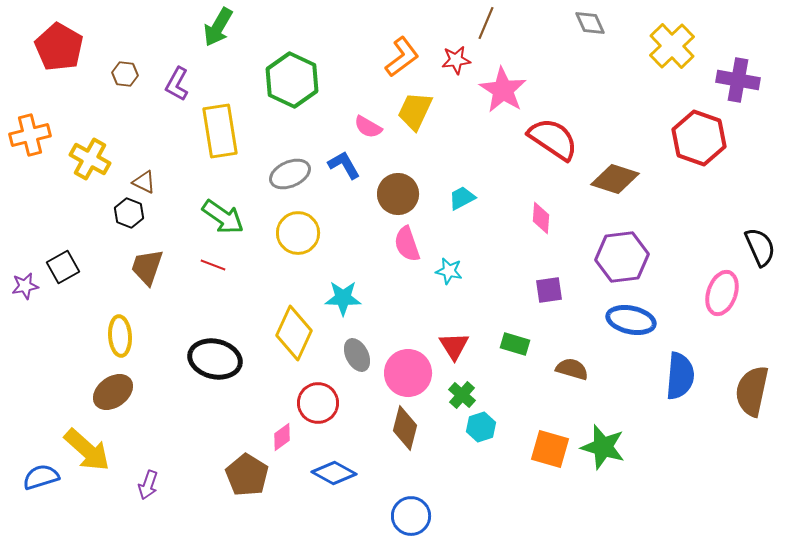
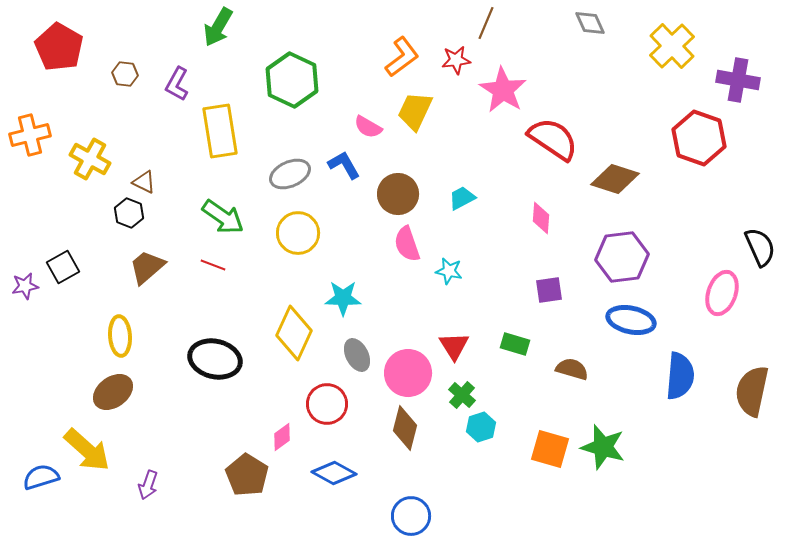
brown trapezoid at (147, 267): rotated 30 degrees clockwise
red circle at (318, 403): moved 9 px right, 1 px down
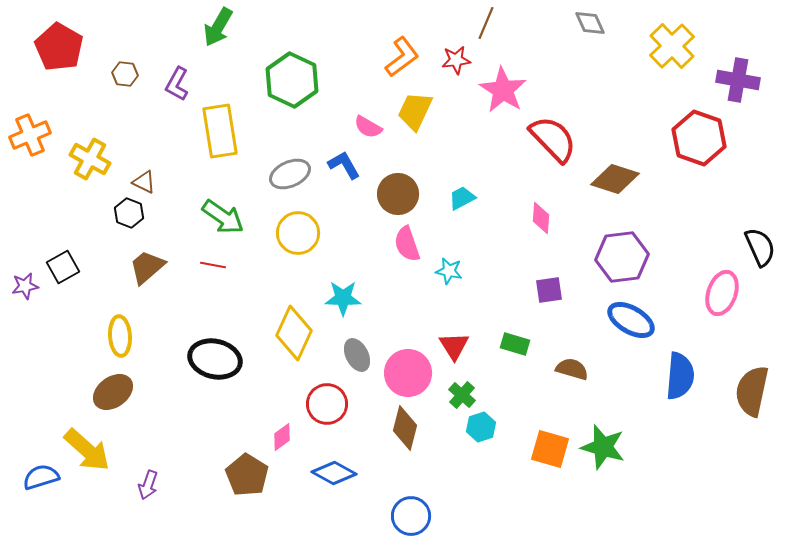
orange cross at (30, 135): rotated 9 degrees counterclockwise
red semicircle at (553, 139): rotated 12 degrees clockwise
red line at (213, 265): rotated 10 degrees counterclockwise
blue ellipse at (631, 320): rotated 18 degrees clockwise
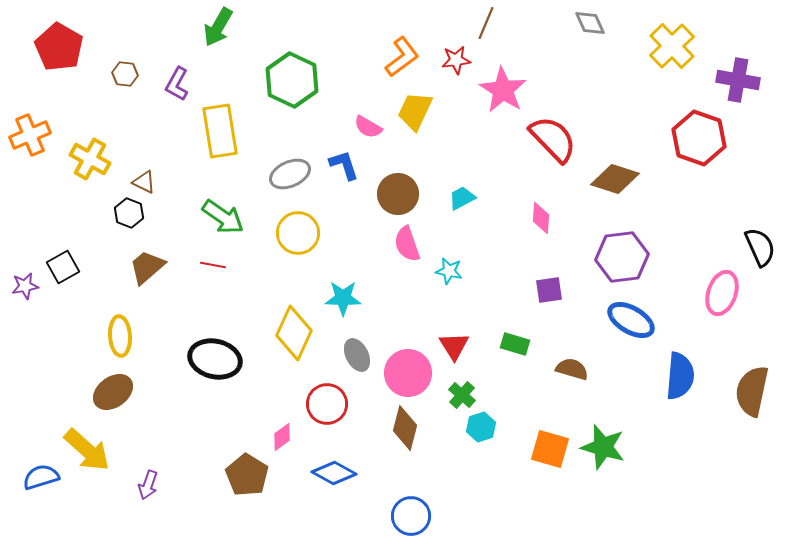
blue L-shape at (344, 165): rotated 12 degrees clockwise
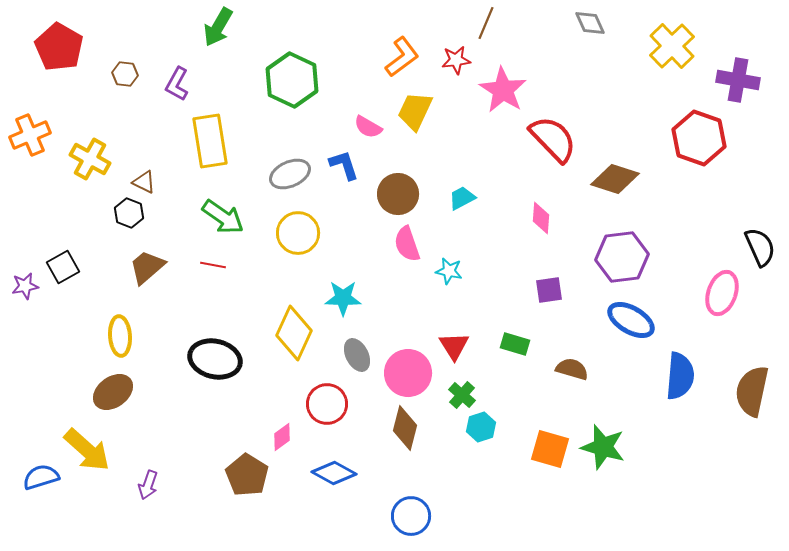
yellow rectangle at (220, 131): moved 10 px left, 10 px down
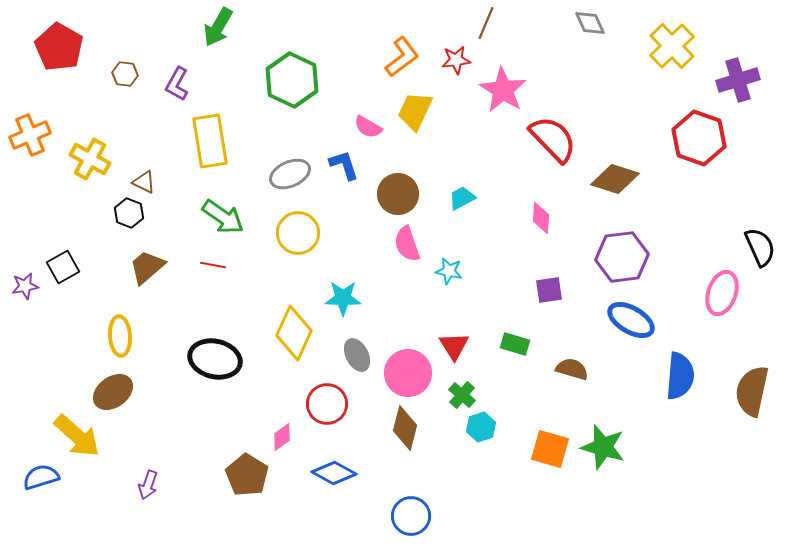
purple cross at (738, 80): rotated 27 degrees counterclockwise
yellow arrow at (87, 450): moved 10 px left, 14 px up
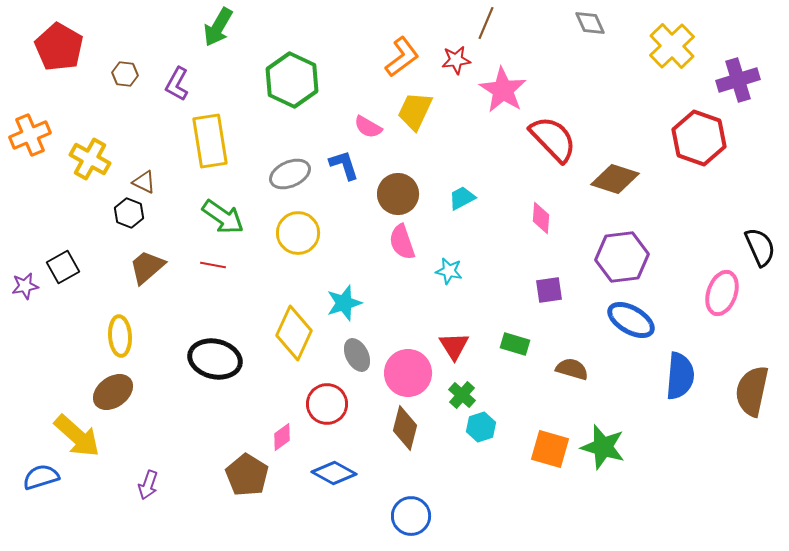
pink semicircle at (407, 244): moved 5 px left, 2 px up
cyan star at (343, 298): moved 1 px right, 5 px down; rotated 18 degrees counterclockwise
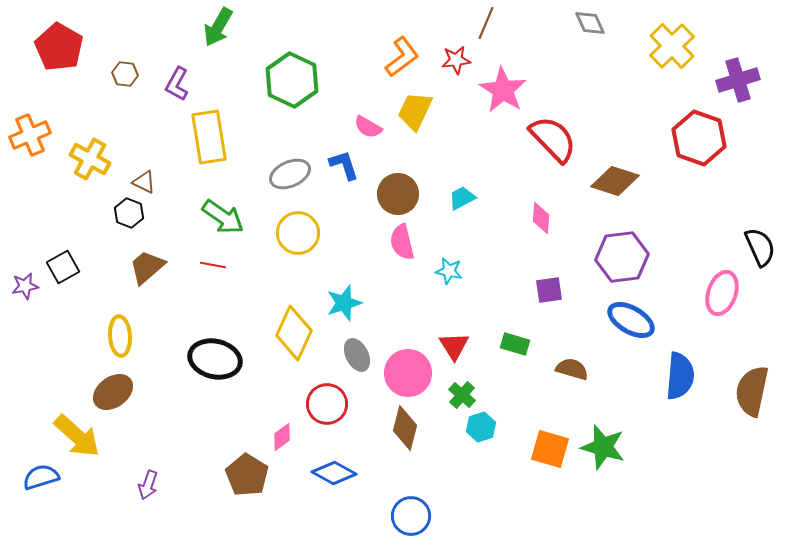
yellow rectangle at (210, 141): moved 1 px left, 4 px up
brown diamond at (615, 179): moved 2 px down
pink semicircle at (402, 242): rotated 6 degrees clockwise
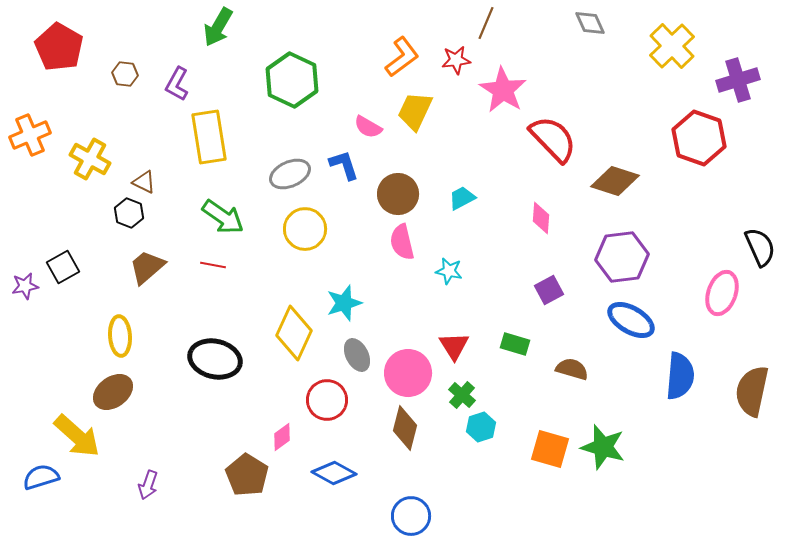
yellow circle at (298, 233): moved 7 px right, 4 px up
purple square at (549, 290): rotated 20 degrees counterclockwise
red circle at (327, 404): moved 4 px up
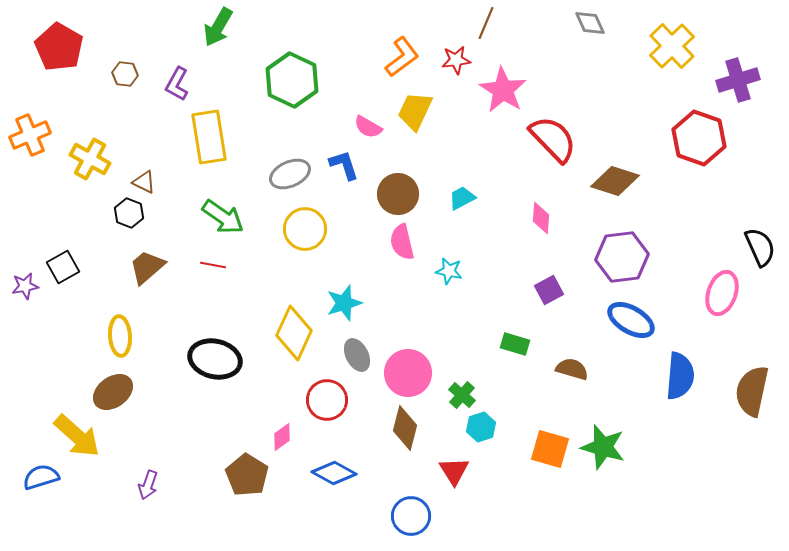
red triangle at (454, 346): moved 125 px down
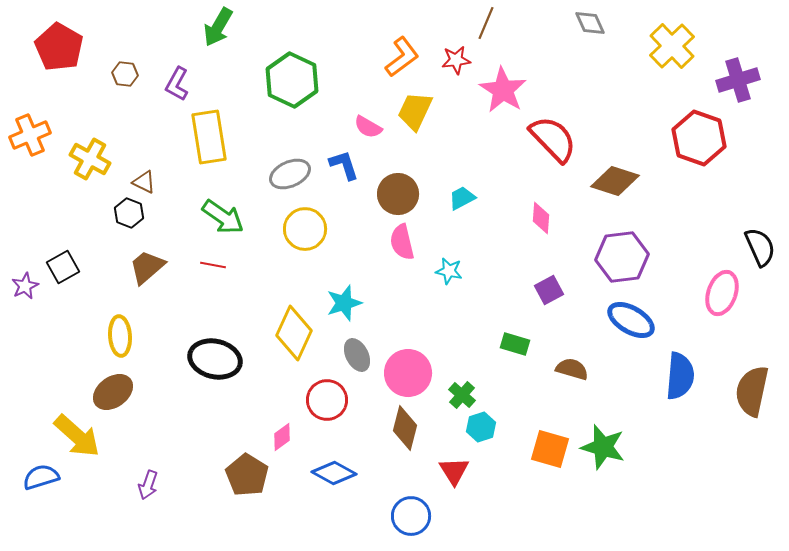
purple star at (25, 286): rotated 16 degrees counterclockwise
